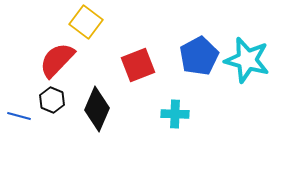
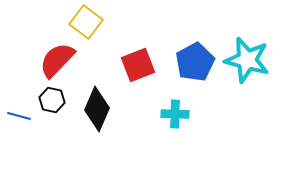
blue pentagon: moved 4 px left, 6 px down
black hexagon: rotated 10 degrees counterclockwise
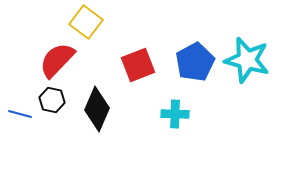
blue line: moved 1 px right, 2 px up
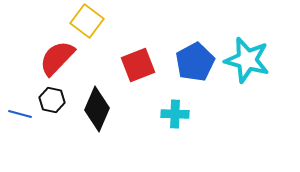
yellow square: moved 1 px right, 1 px up
red semicircle: moved 2 px up
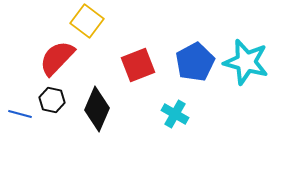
cyan star: moved 1 px left, 2 px down
cyan cross: rotated 28 degrees clockwise
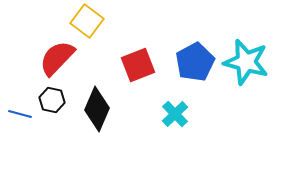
cyan cross: rotated 16 degrees clockwise
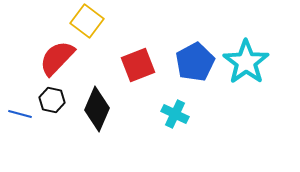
cyan star: rotated 21 degrees clockwise
cyan cross: rotated 20 degrees counterclockwise
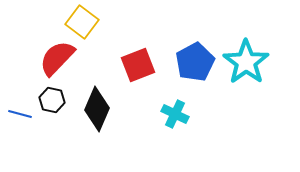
yellow square: moved 5 px left, 1 px down
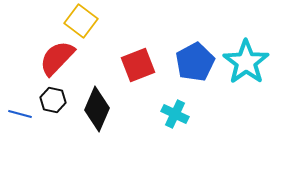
yellow square: moved 1 px left, 1 px up
black hexagon: moved 1 px right
